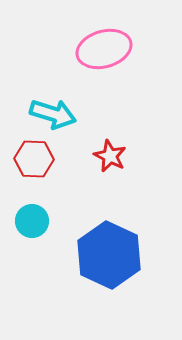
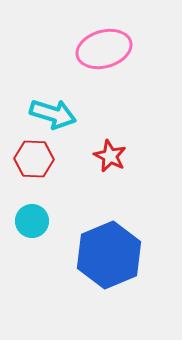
blue hexagon: rotated 12 degrees clockwise
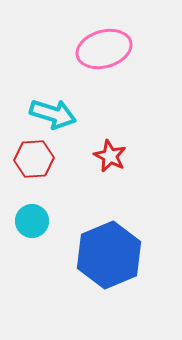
red hexagon: rotated 6 degrees counterclockwise
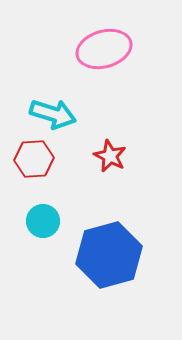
cyan circle: moved 11 px right
blue hexagon: rotated 8 degrees clockwise
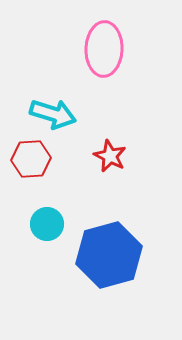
pink ellipse: rotated 72 degrees counterclockwise
red hexagon: moved 3 px left
cyan circle: moved 4 px right, 3 px down
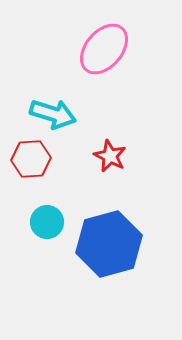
pink ellipse: rotated 38 degrees clockwise
cyan circle: moved 2 px up
blue hexagon: moved 11 px up
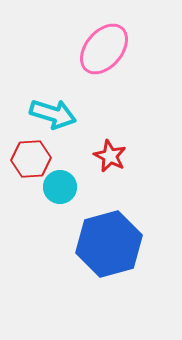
cyan circle: moved 13 px right, 35 px up
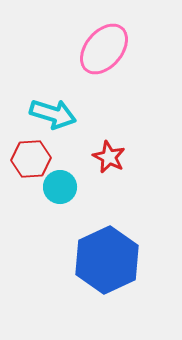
red star: moved 1 px left, 1 px down
blue hexagon: moved 2 px left, 16 px down; rotated 10 degrees counterclockwise
